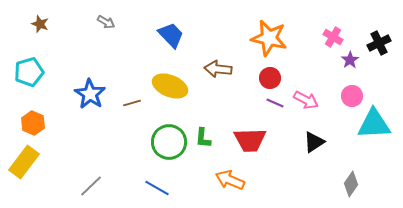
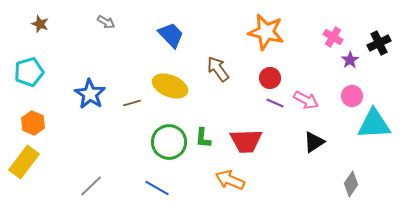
orange star: moved 3 px left, 6 px up
brown arrow: rotated 48 degrees clockwise
red trapezoid: moved 4 px left, 1 px down
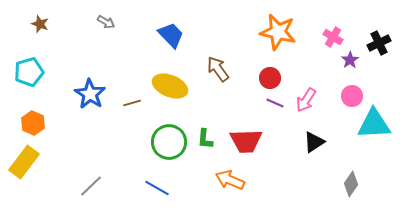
orange star: moved 12 px right
pink arrow: rotated 95 degrees clockwise
green L-shape: moved 2 px right, 1 px down
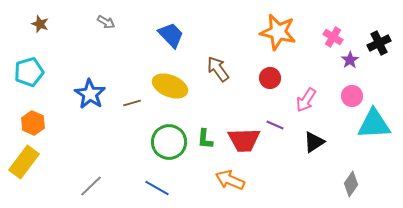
purple line: moved 22 px down
red trapezoid: moved 2 px left, 1 px up
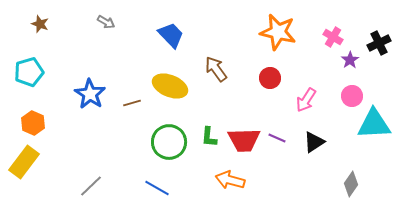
brown arrow: moved 2 px left
purple line: moved 2 px right, 13 px down
green L-shape: moved 4 px right, 2 px up
orange arrow: rotated 8 degrees counterclockwise
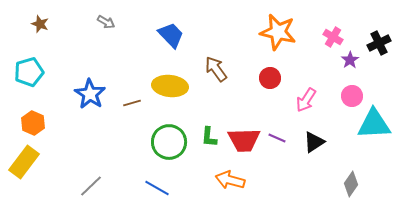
yellow ellipse: rotated 16 degrees counterclockwise
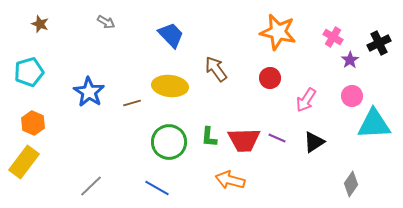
blue star: moved 1 px left, 2 px up
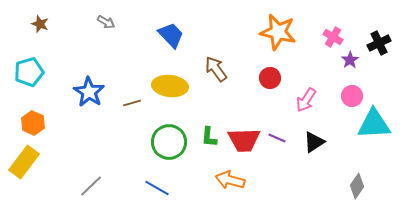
gray diamond: moved 6 px right, 2 px down
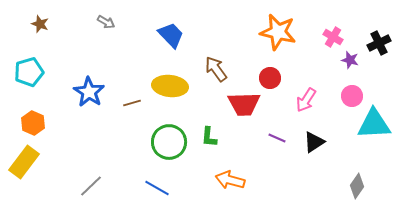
purple star: rotated 24 degrees counterclockwise
red trapezoid: moved 36 px up
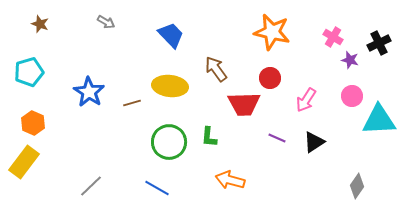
orange star: moved 6 px left
cyan triangle: moved 5 px right, 4 px up
